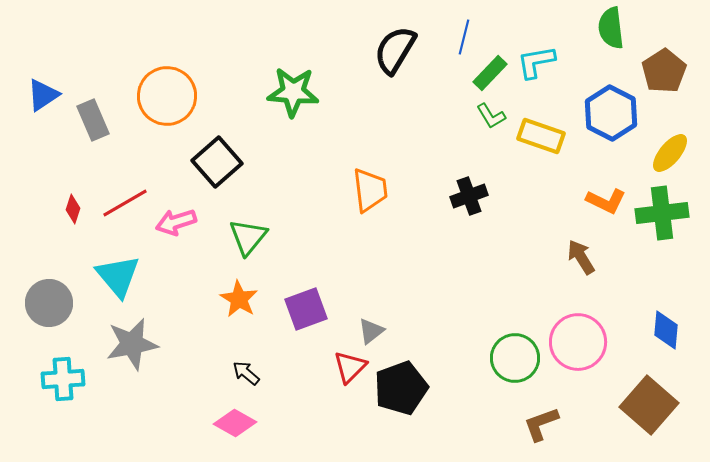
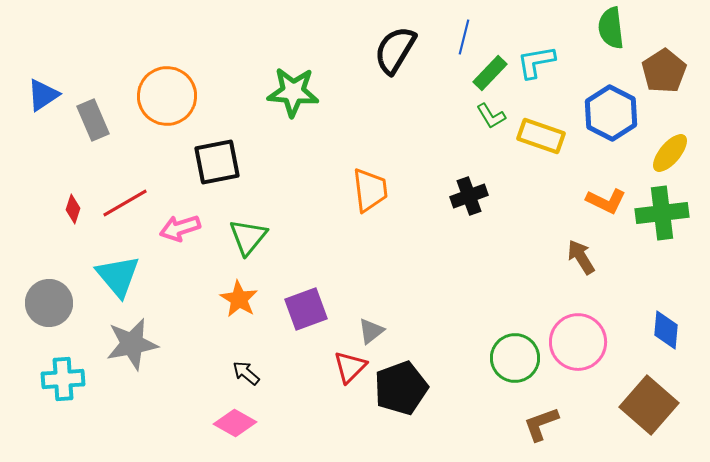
black square: rotated 30 degrees clockwise
pink arrow: moved 4 px right, 6 px down
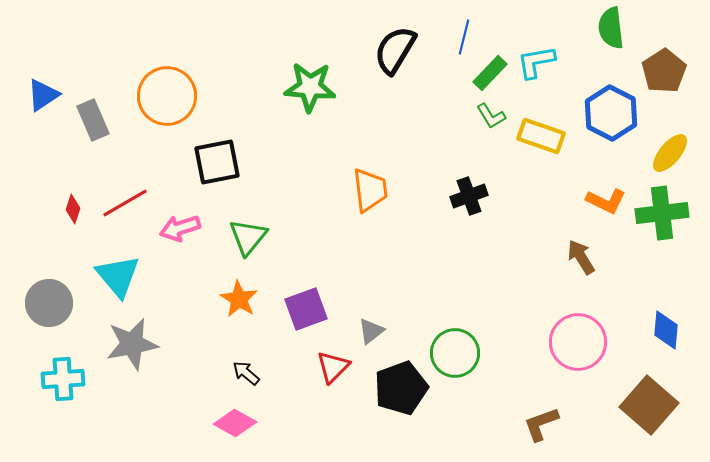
green star: moved 17 px right, 5 px up
green circle: moved 60 px left, 5 px up
red triangle: moved 17 px left
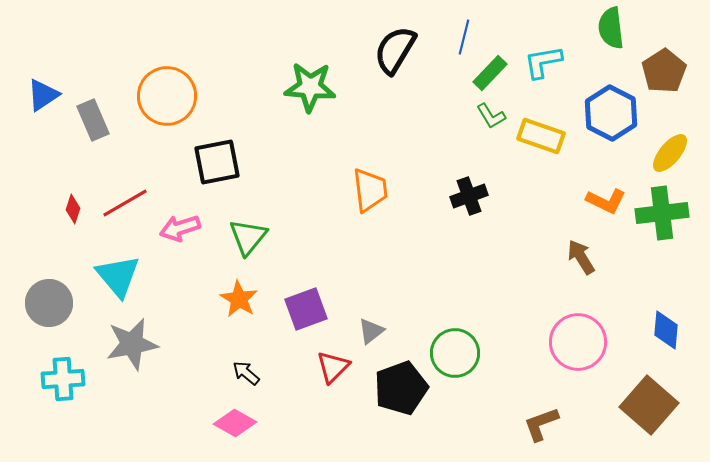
cyan L-shape: moved 7 px right
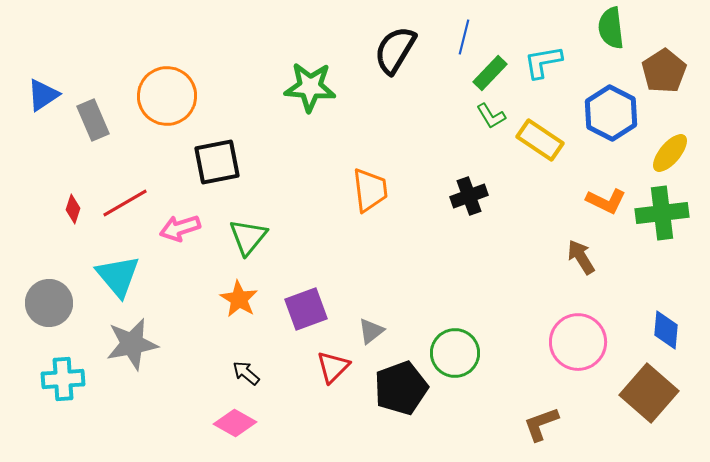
yellow rectangle: moved 1 px left, 4 px down; rotated 15 degrees clockwise
brown square: moved 12 px up
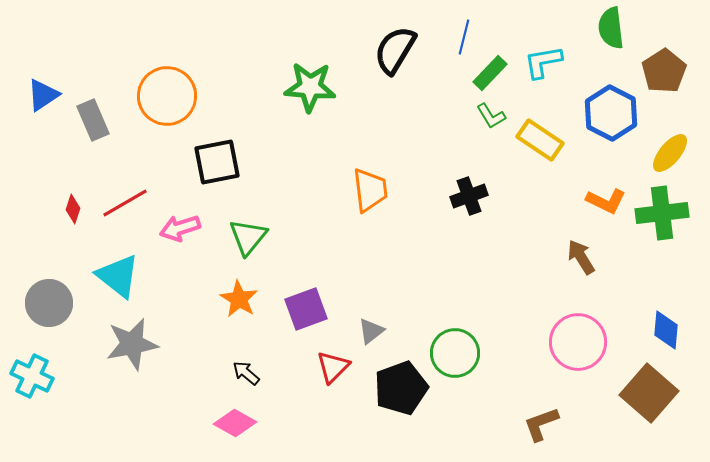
cyan triangle: rotated 12 degrees counterclockwise
cyan cross: moved 31 px left, 3 px up; rotated 30 degrees clockwise
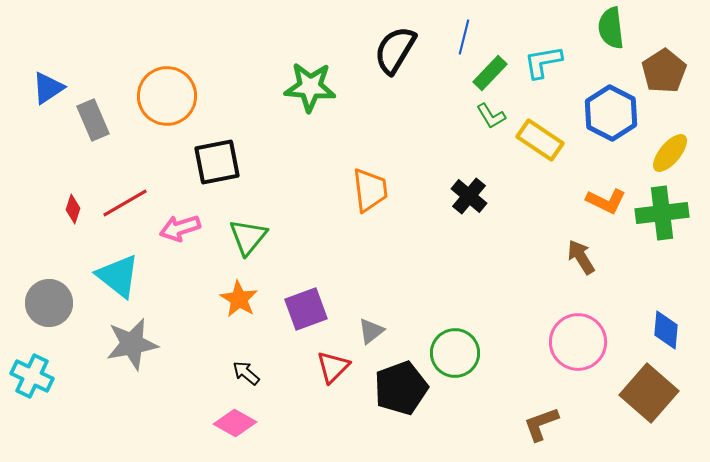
blue triangle: moved 5 px right, 7 px up
black cross: rotated 30 degrees counterclockwise
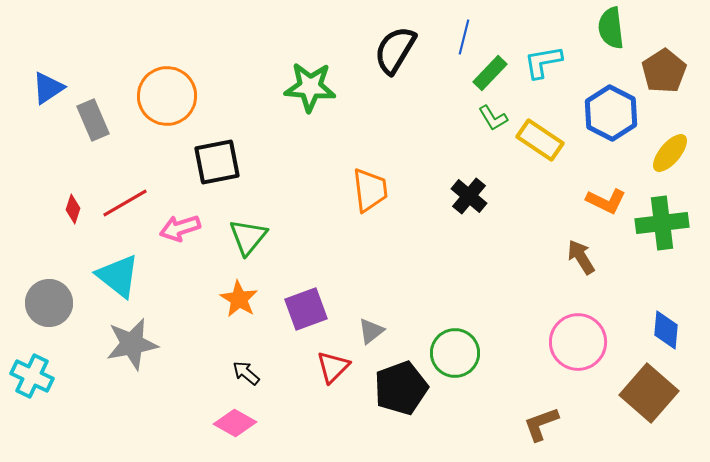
green L-shape: moved 2 px right, 2 px down
green cross: moved 10 px down
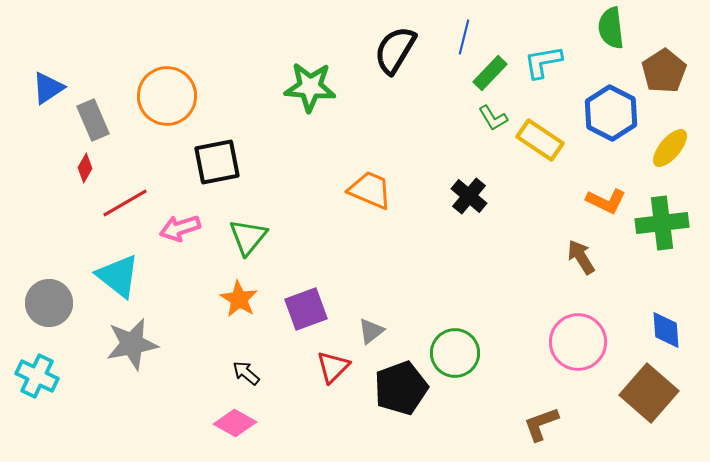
yellow ellipse: moved 5 px up
orange trapezoid: rotated 60 degrees counterclockwise
red diamond: moved 12 px right, 41 px up; rotated 12 degrees clockwise
blue diamond: rotated 9 degrees counterclockwise
cyan cross: moved 5 px right
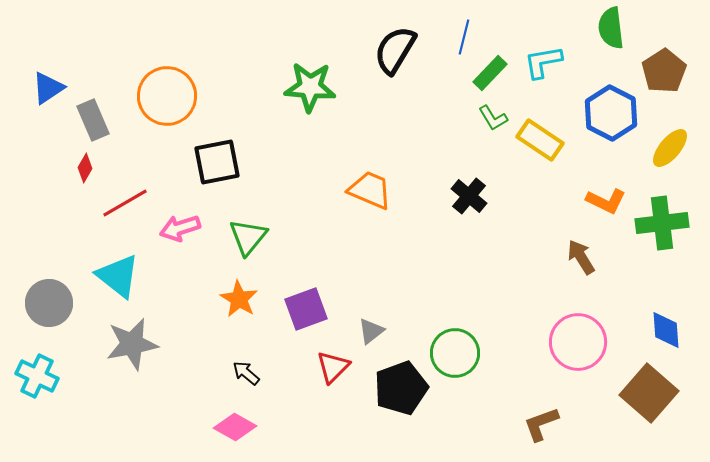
pink diamond: moved 4 px down
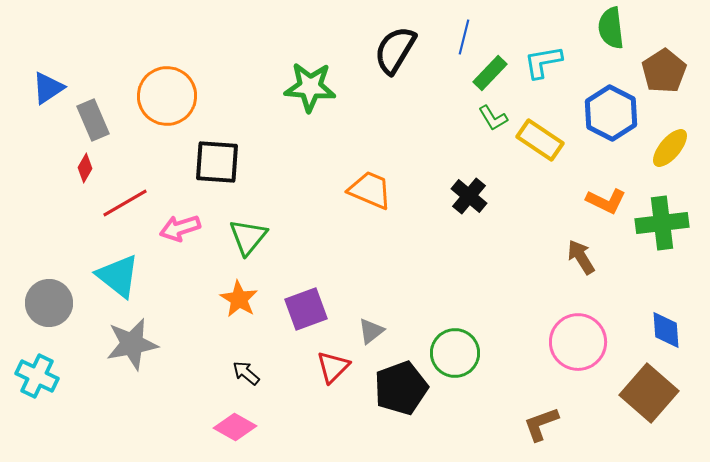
black square: rotated 15 degrees clockwise
